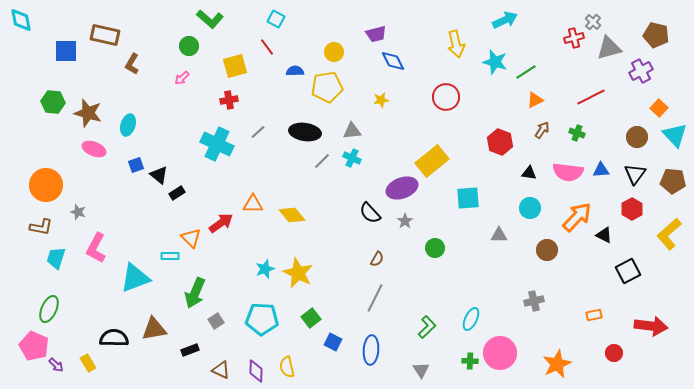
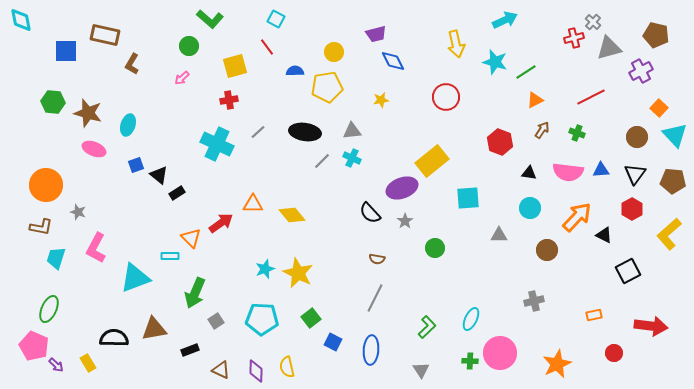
brown semicircle at (377, 259): rotated 70 degrees clockwise
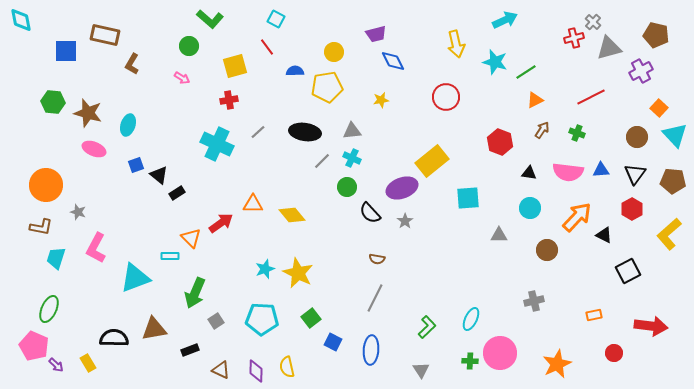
pink arrow at (182, 78): rotated 105 degrees counterclockwise
green circle at (435, 248): moved 88 px left, 61 px up
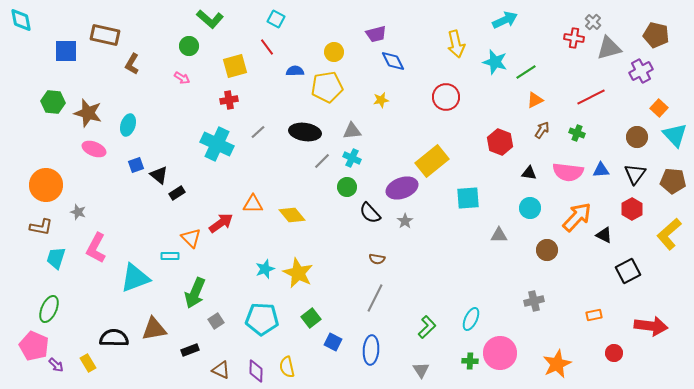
red cross at (574, 38): rotated 24 degrees clockwise
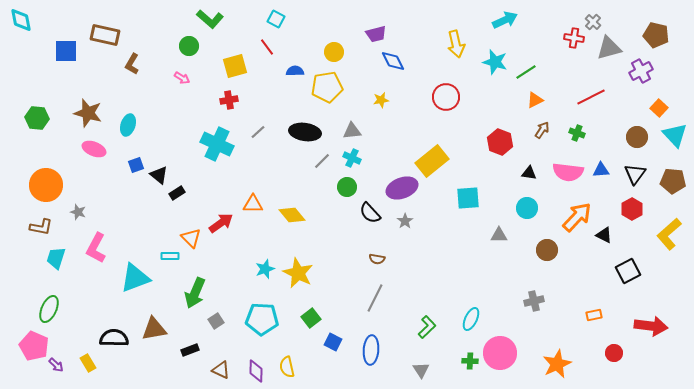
green hexagon at (53, 102): moved 16 px left, 16 px down
cyan circle at (530, 208): moved 3 px left
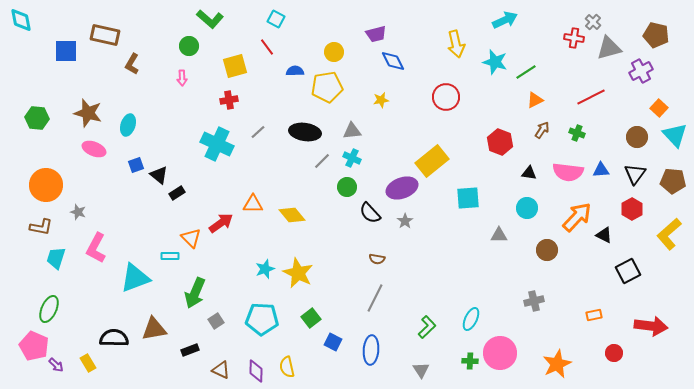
pink arrow at (182, 78): rotated 56 degrees clockwise
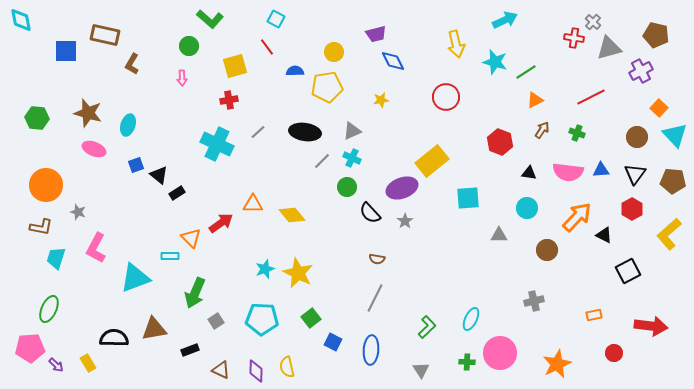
gray triangle at (352, 131): rotated 18 degrees counterclockwise
pink pentagon at (34, 346): moved 4 px left, 2 px down; rotated 28 degrees counterclockwise
green cross at (470, 361): moved 3 px left, 1 px down
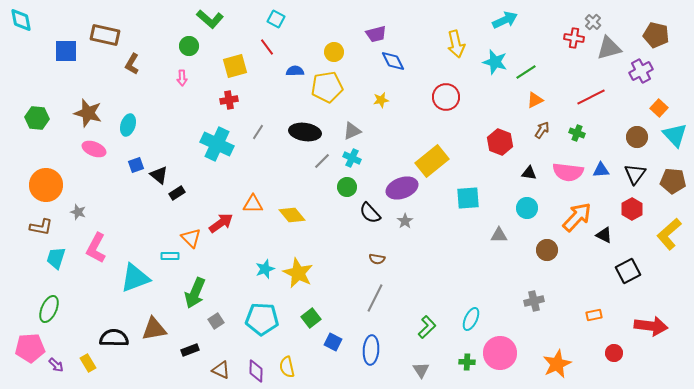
gray line at (258, 132): rotated 14 degrees counterclockwise
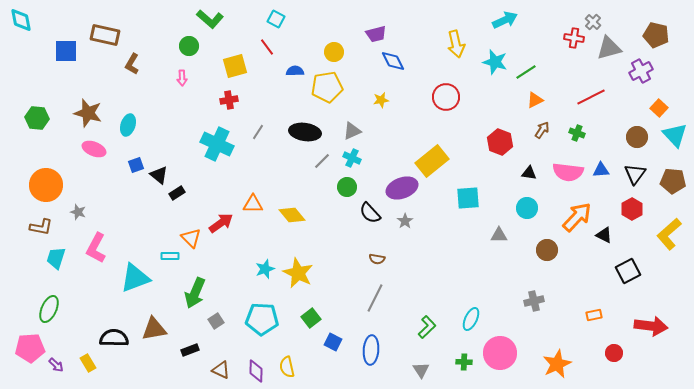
green cross at (467, 362): moved 3 px left
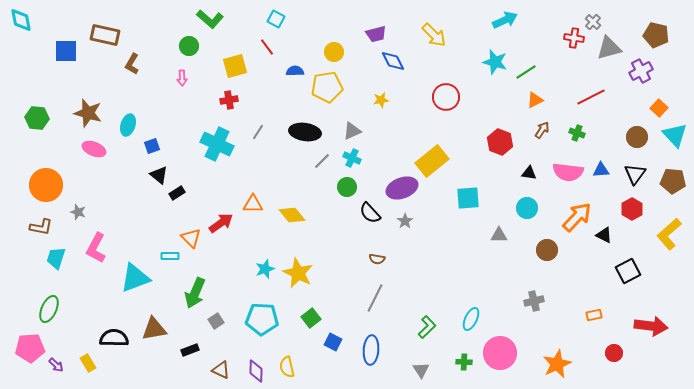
yellow arrow at (456, 44): moved 22 px left, 9 px up; rotated 32 degrees counterclockwise
blue square at (136, 165): moved 16 px right, 19 px up
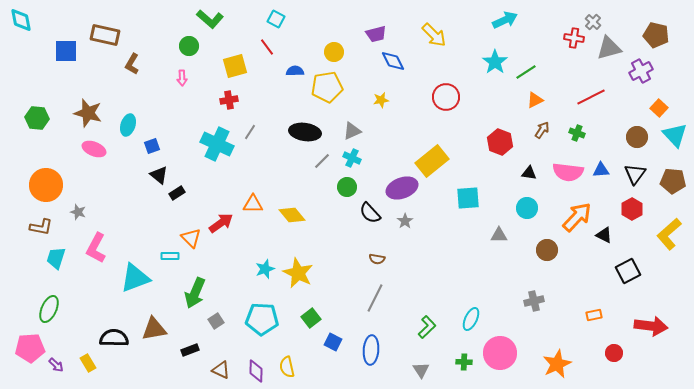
cyan star at (495, 62): rotated 20 degrees clockwise
gray line at (258, 132): moved 8 px left
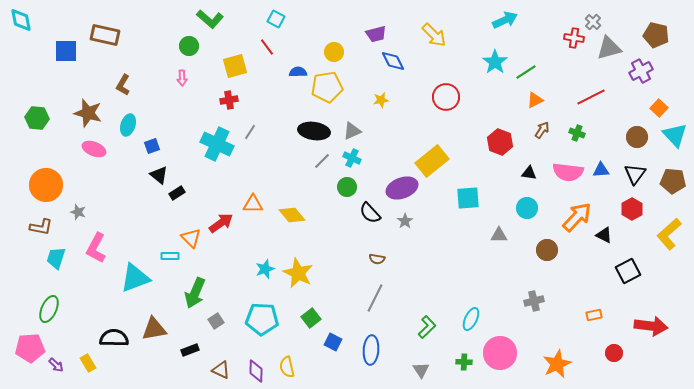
brown L-shape at (132, 64): moved 9 px left, 21 px down
blue semicircle at (295, 71): moved 3 px right, 1 px down
black ellipse at (305, 132): moved 9 px right, 1 px up
